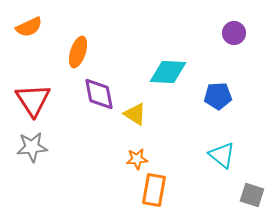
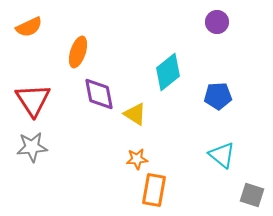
purple circle: moved 17 px left, 11 px up
cyan diamond: rotated 42 degrees counterclockwise
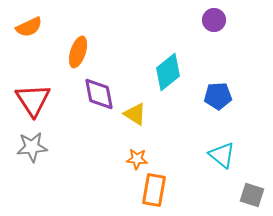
purple circle: moved 3 px left, 2 px up
orange star: rotated 10 degrees clockwise
